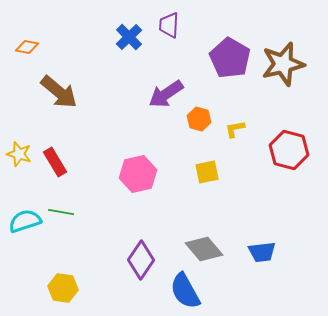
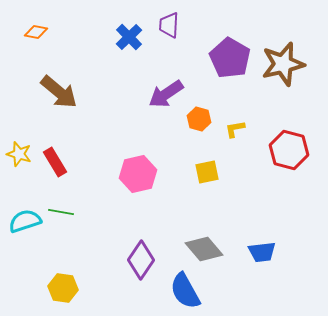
orange diamond: moved 9 px right, 15 px up
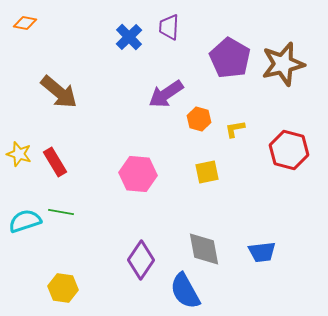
purple trapezoid: moved 2 px down
orange diamond: moved 11 px left, 9 px up
pink hexagon: rotated 18 degrees clockwise
gray diamond: rotated 30 degrees clockwise
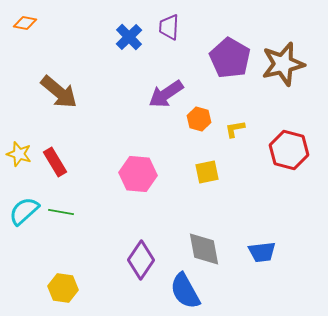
cyan semicircle: moved 1 px left, 10 px up; rotated 24 degrees counterclockwise
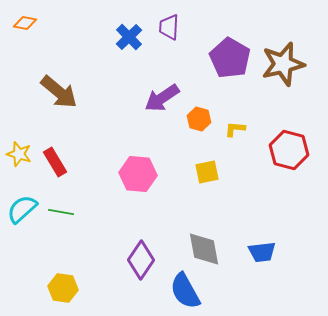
purple arrow: moved 4 px left, 4 px down
yellow L-shape: rotated 15 degrees clockwise
cyan semicircle: moved 2 px left, 2 px up
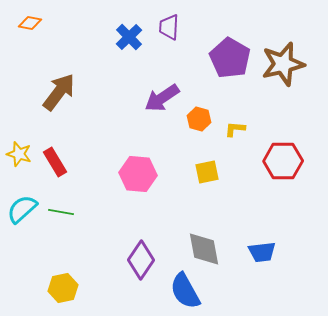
orange diamond: moved 5 px right
brown arrow: rotated 93 degrees counterclockwise
red hexagon: moved 6 px left, 11 px down; rotated 15 degrees counterclockwise
yellow hexagon: rotated 20 degrees counterclockwise
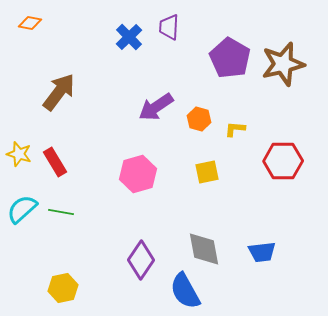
purple arrow: moved 6 px left, 9 px down
pink hexagon: rotated 21 degrees counterclockwise
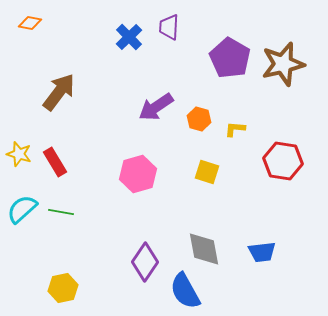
red hexagon: rotated 9 degrees clockwise
yellow square: rotated 30 degrees clockwise
purple diamond: moved 4 px right, 2 px down
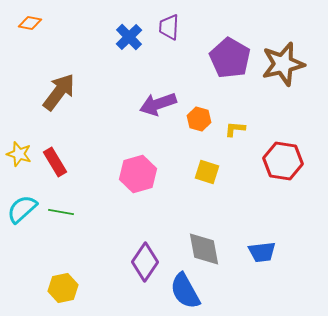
purple arrow: moved 2 px right, 3 px up; rotated 15 degrees clockwise
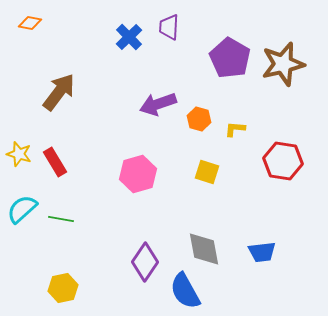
green line: moved 7 px down
